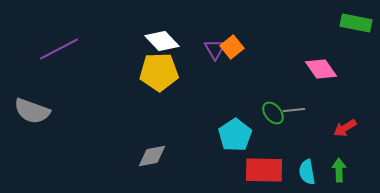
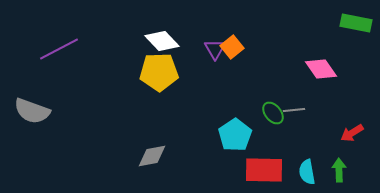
red arrow: moved 7 px right, 5 px down
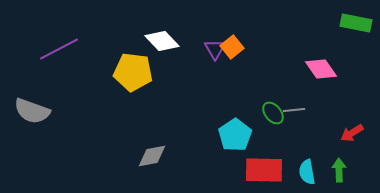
yellow pentagon: moved 26 px left; rotated 9 degrees clockwise
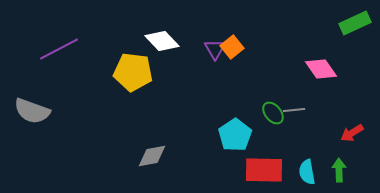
green rectangle: moved 1 px left; rotated 36 degrees counterclockwise
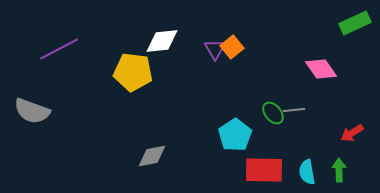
white diamond: rotated 52 degrees counterclockwise
